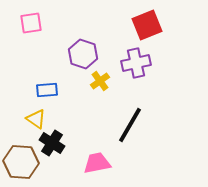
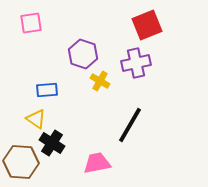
yellow cross: rotated 24 degrees counterclockwise
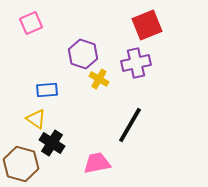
pink square: rotated 15 degrees counterclockwise
yellow cross: moved 1 px left, 2 px up
brown hexagon: moved 2 px down; rotated 12 degrees clockwise
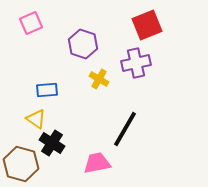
purple hexagon: moved 10 px up
black line: moved 5 px left, 4 px down
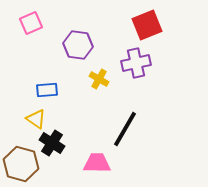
purple hexagon: moved 5 px left, 1 px down; rotated 12 degrees counterclockwise
pink trapezoid: rotated 12 degrees clockwise
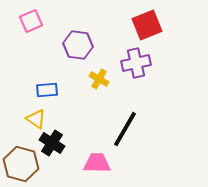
pink square: moved 2 px up
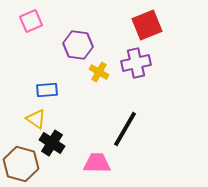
yellow cross: moved 7 px up
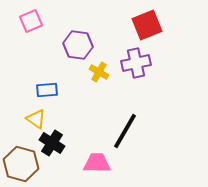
black line: moved 2 px down
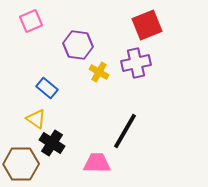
blue rectangle: moved 2 px up; rotated 45 degrees clockwise
brown hexagon: rotated 16 degrees counterclockwise
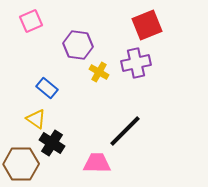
black line: rotated 15 degrees clockwise
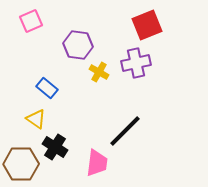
black cross: moved 3 px right, 4 px down
pink trapezoid: rotated 96 degrees clockwise
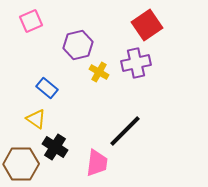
red square: rotated 12 degrees counterclockwise
purple hexagon: rotated 20 degrees counterclockwise
